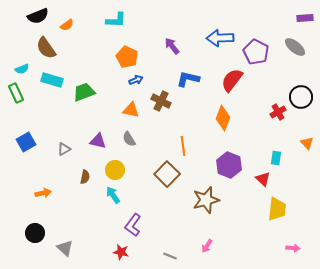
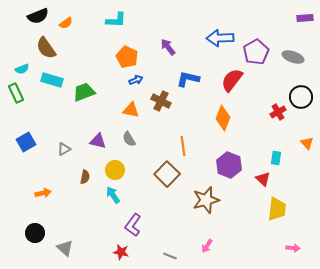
orange semicircle at (67, 25): moved 1 px left, 2 px up
purple arrow at (172, 46): moved 4 px left, 1 px down
gray ellipse at (295, 47): moved 2 px left, 10 px down; rotated 20 degrees counterclockwise
purple pentagon at (256, 52): rotated 15 degrees clockwise
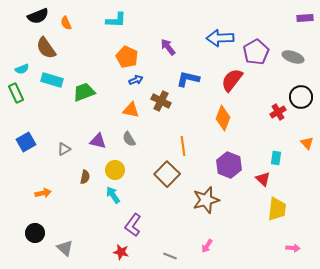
orange semicircle at (66, 23): rotated 104 degrees clockwise
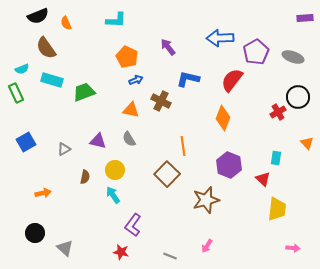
black circle at (301, 97): moved 3 px left
